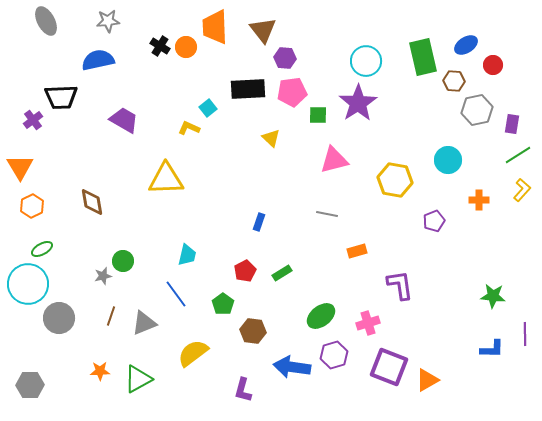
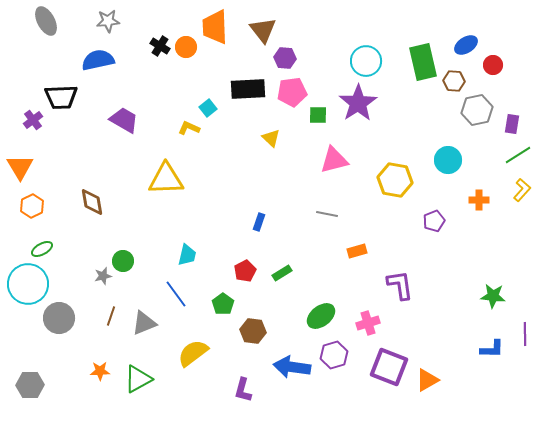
green rectangle at (423, 57): moved 5 px down
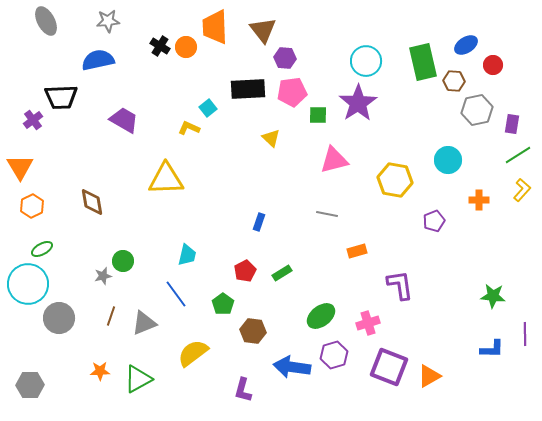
orange triangle at (427, 380): moved 2 px right, 4 px up
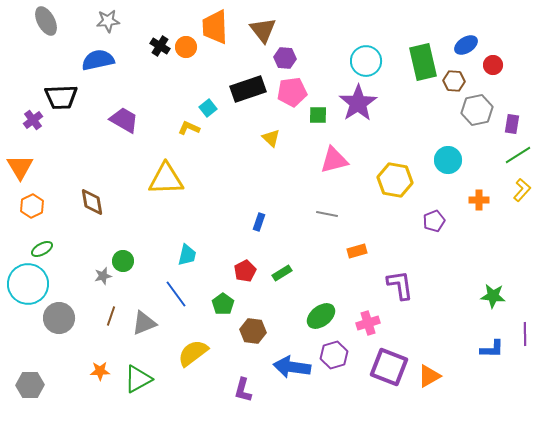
black rectangle at (248, 89): rotated 16 degrees counterclockwise
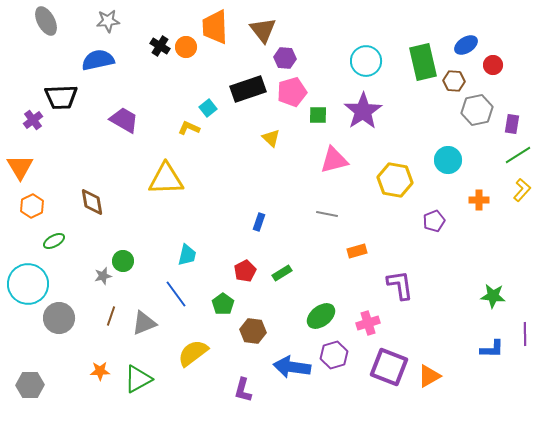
pink pentagon at (292, 92): rotated 8 degrees counterclockwise
purple star at (358, 103): moved 5 px right, 8 px down
green ellipse at (42, 249): moved 12 px right, 8 px up
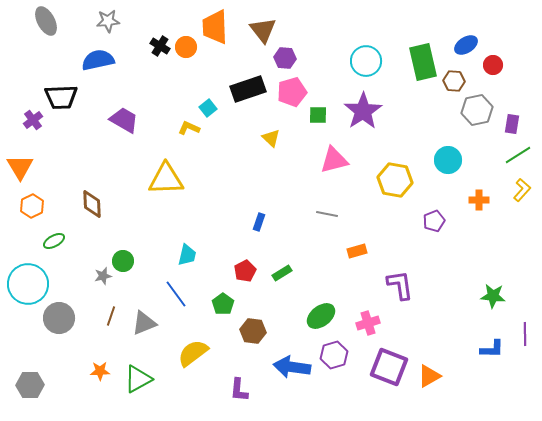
brown diamond at (92, 202): moved 2 px down; rotated 8 degrees clockwise
purple L-shape at (243, 390): moved 4 px left; rotated 10 degrees counterclockwise
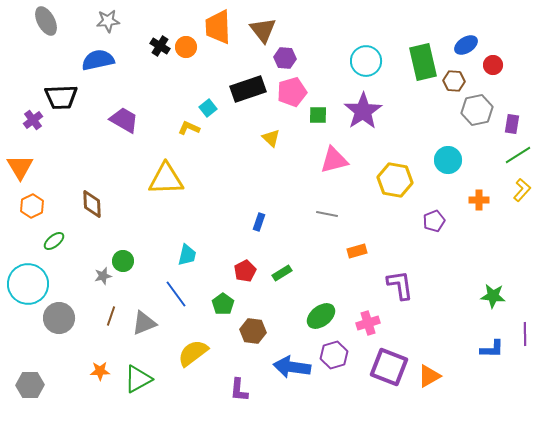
orange trapezoid at (215, 27): moved 3 px right
green ellipse at (54, 241): rotated 10 degrees counterclockwise
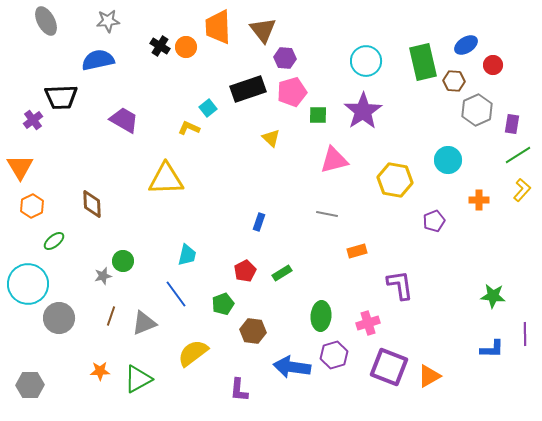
gray hexagon at (477, 110): rotated 12 degrees counterclockwise
green pentagon at (223, 304): rotated 15 degrees clockwise
green ellipse at (321, 316): rotated 48 degrees counterclockwise
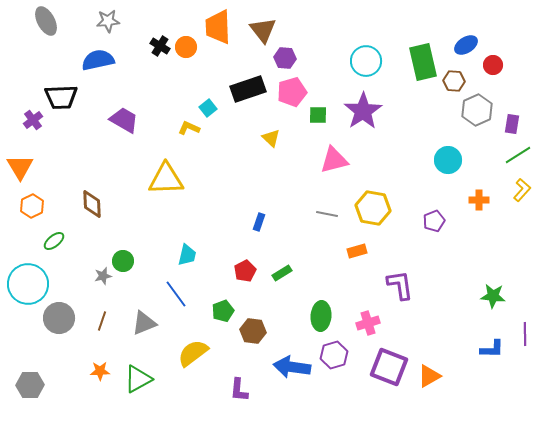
yellow hexagon at (395, 180): moved 22 px left, 28 px down
green pentagon at (223, 304): moved 7 px down
brown line at (111, 316): moved 9 px left, 5 px down
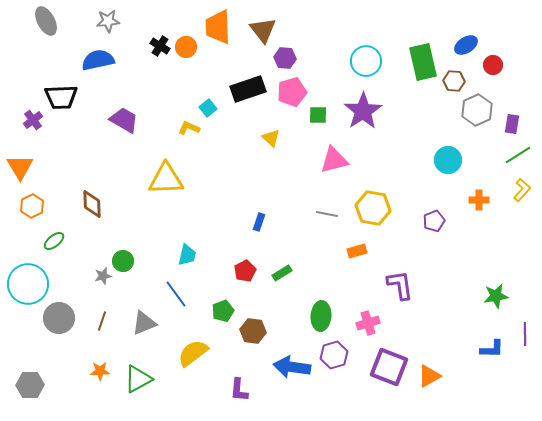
green star at (493, 296): moved 3 px right; rotated 15 degrees counterclockwise
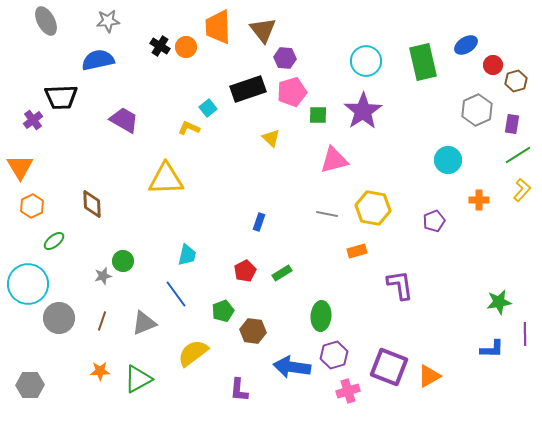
brown hexagon at (454, 81): moved 62 px right; rotated 20 degrees counterclockwise
green star at (496, 296): moved 3 px right, 6 px down
pink cross at (368, 323): moved 20 px left, 68 px down
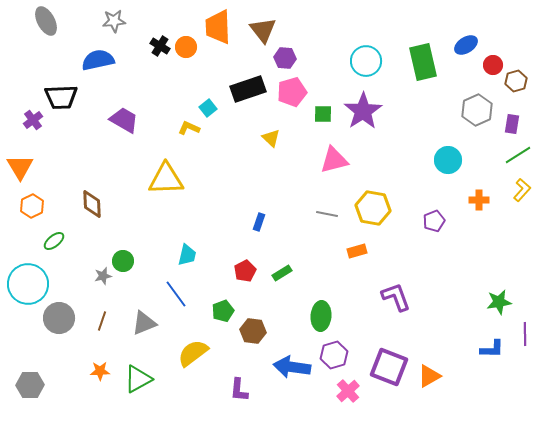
gray star at (108, 21): moved 6 px right
green square at (318, 115): moved 5 px right, 1 px up
purple L-shape at (400, 285): moved 4 px left, 12 px down; rotated 12 degrees counterclockwise
pink cross at (348, 391): rotated 25 degrees counterclockwise
